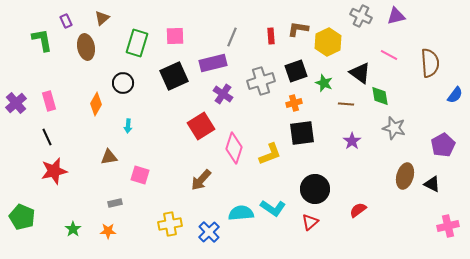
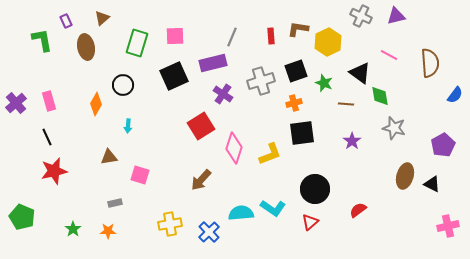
black circle at (123, 83): moved 2 px down
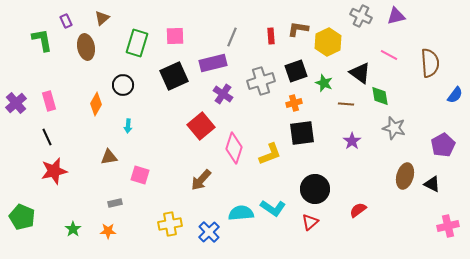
red square at (201, 126): rotated 8 degrees counterclockwise
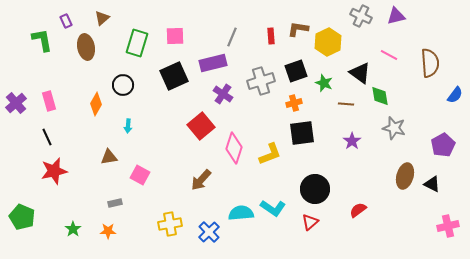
pink square at (140, 175): rotated 12 degrees clockwise
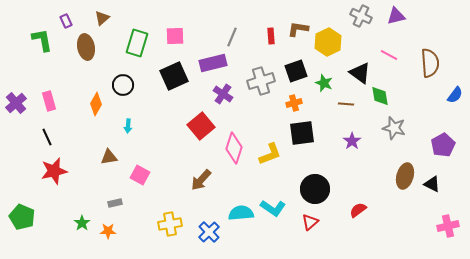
green star at (73, 229): moved 9 px right, 6 px up
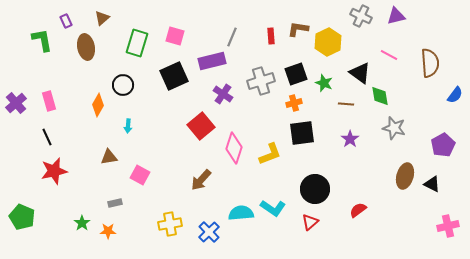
pink square at (175, 36): rotated 18 degrees clockwise
purple rectangle at (213, 63): moved 1 px left, 2 px up
black square at (296, 71): moved 3 px down
orange diamond at (96, 104): moved 2 px right, 1 px down
purple star at (352, 141): moved 2 px left, 2 px up
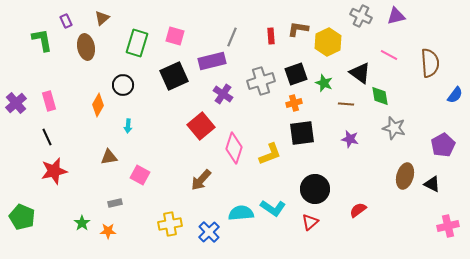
purple star at (350, 139): rotated 24 degrees counterclockwise
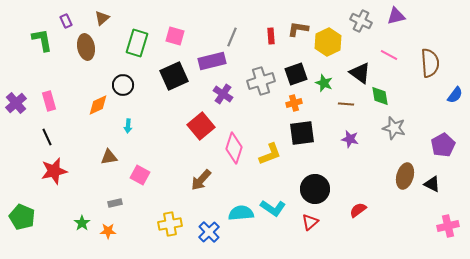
gray cross at (361, 16): moved 5 px down
orange diamond at (98, 105): rotated 35 degrees clockwise
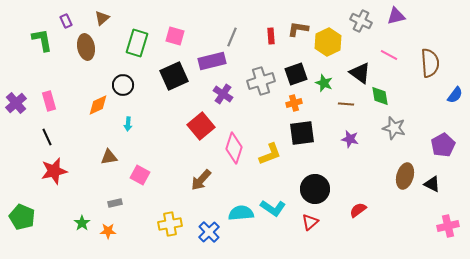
cyan arrow at (128, 126): moved 2 px up
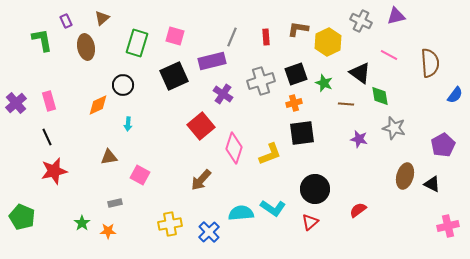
red rectangle at (271, 36): moved 5 px left, 1 px down
purple star at (350, 139): moved 9 px right
